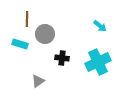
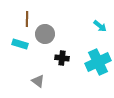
gray triangle: rotated 48 degrees counterclockwise
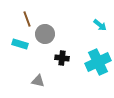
brown line: rotated 21 degrees counterclockwise
cyan arrow: moved 1 px up
gray triangle: rotated 24 degrees counterclockwise
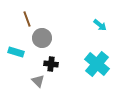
gray circle: moved 3 px left, 4 px down
cyan rectangle: moved 4 px left, 8 px down
black cross: moved 11 px left, 6 px down
cyan cross: moved 1 px left, 2 px down; rotated 25 degrees counterclockwise
gray triangle: rotated 32 degrees clockwise
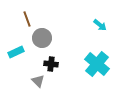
cyan rectangle: rotated 42 degrees counterclockwise
